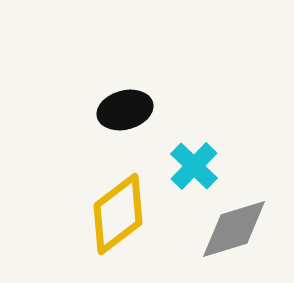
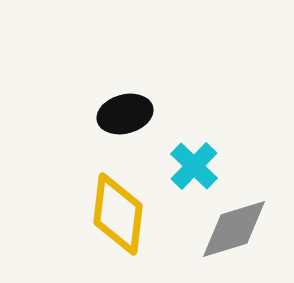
black ellipse: moved 4 px down
yellow diamond: rotated 46 degrees counterclockwise
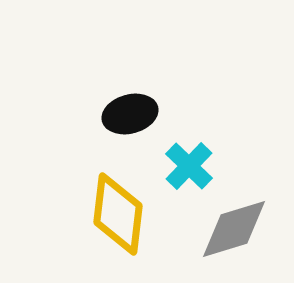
black ellipse: moved 5 px right
cyan cross: moved 5 px left
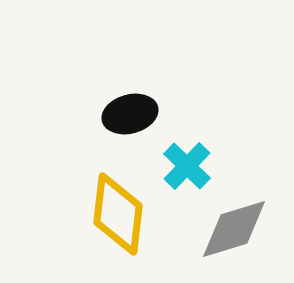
cyan cross: moved 2 px left
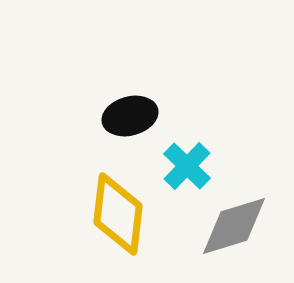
black ellipse: moved 2 px down
gray diamond: moved 3 px up
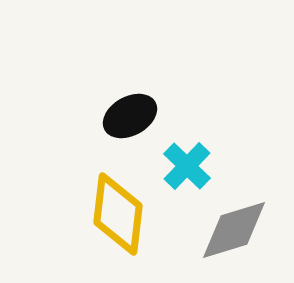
black ellipse: rotated 14 degrees counterclockwise
gray diamond: moved 4 px down
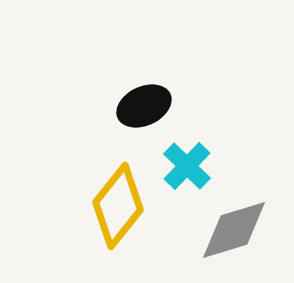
black ellipse: moved 14 px right, 10 px up; rotated 4 degrees clockwise
yellow diamond: moved 8 px up; rotated 32 degrees clockwise
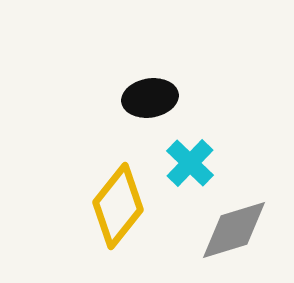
black ellipse: moved 6 px right, 8 px up; rotated 16 degrees clockwise
cyan cross: moved 3 px right, 3 px up
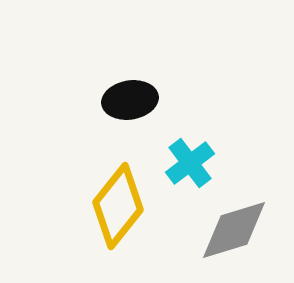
black ellipse: moved 20 px left, 2 px down
cyan cross: rotated 9 degrees clockwise
